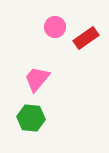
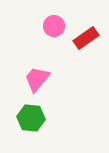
pink circle: moved 1 px left, 1 px up
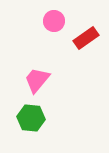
pink circle: moved 5 px up
pink trapezoid: moved 1 px down
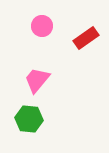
pink circle: moved 12 px left, 5 px down
green hexagon: moved 2 px left, 1 px down
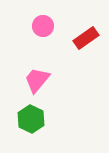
pink circle: moved 1 px right
green hexagon: moved 2 px right; rotated 20 degrees clockwise
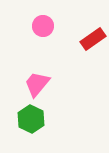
red rectangle: moved 7 px right, 1 px down
pink trapezoid: moved 4 px down
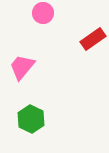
pink circle: moved 13 px up
pink trapezoid: moved 15 px left, 17 px up
